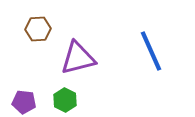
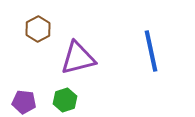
brown hexagon: rotated 25 degrees counterclockwise
blue line: rotated 12 degrees clockwise
green hexagon: rotated 15 degrees clockwise
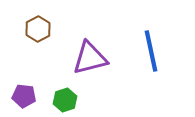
purple triangle: moved 12 px right
purple pentagon: moved 6 px up
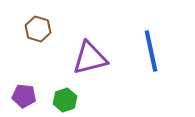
brown hexagon: rotated 15 degrees counterclockwise
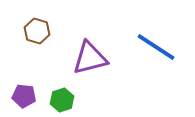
brown hexagon: moved 1 px left, 2 px down
blue line: moved 5 px right, 4 px up; rotated 45 degrees counterclockwise
green hexagon: moved 3 px left
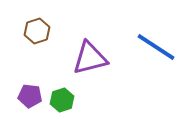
brown hexagon: rotated 25 degrees clockwise
purple pentagon: moved 6 px right
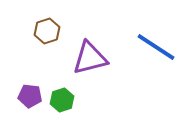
brown hexagon: moved 10 px right
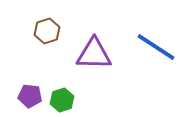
purple triangle: moved 4 px right, 4 px up; rotated 15 degrees clockwise
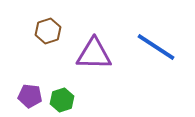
brown hexagon: moved 1 px right
